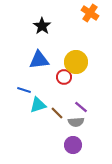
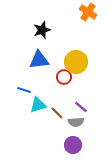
orange cross: moved 2 px left, 1 px up
black star: moved 4 px down; rotated 18 degrees clockwise
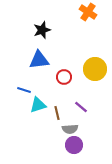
yellow circle: moved 19 px right, 7 px down
brown line: rotated 32 degrees clockwise
gray semicircle: moved 6 px left, 7 px down
purple circle: moved 1 px right
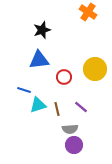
brown line: moved 4 px up
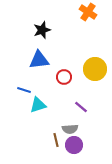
brown line: moved 1 px left, 31 px down
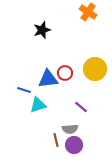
blue triangle: moved 9 px right, 19 px down
red circle: moved 1 px right, 4 px up
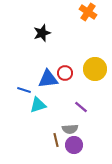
black star: moved 3 px down
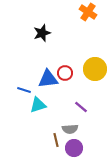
purple circle: moved 3 px down
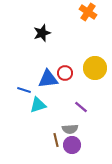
yellow circle: moved 1 px up
purple circle: moved 2 px left, 3 px up
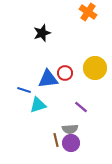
purple circle: moved 1 px left, 2 px up
